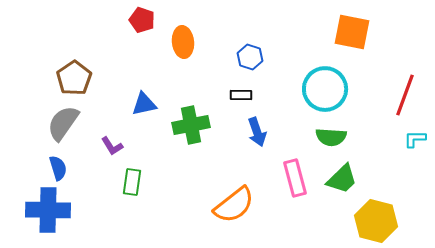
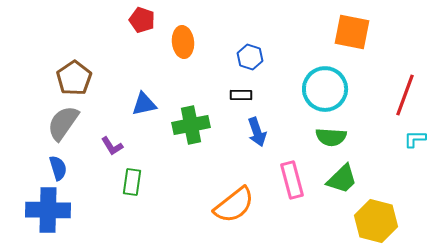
pink rectangle: moved 3 px left, 2 px down
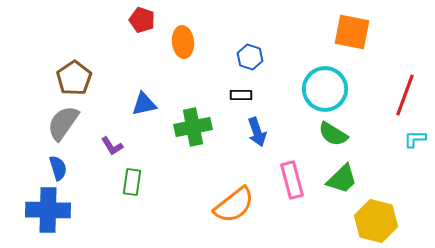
green cross: moved 2 px right, 2 px down
green semicircle: moved 2 px right, 3 px up; rotated 28 degrees clockwise
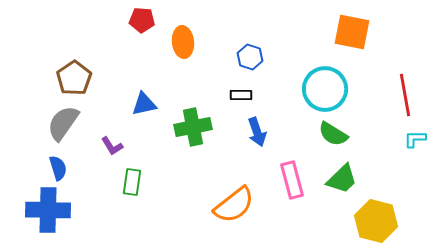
red pentagon: rotated 15 degrees counterclockwise
red line: rotated 30 degrees counterclockwise
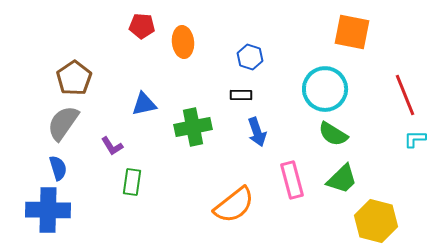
red pentagon: moved 6 px down
red line: rotated 12 degrees counterclockwise
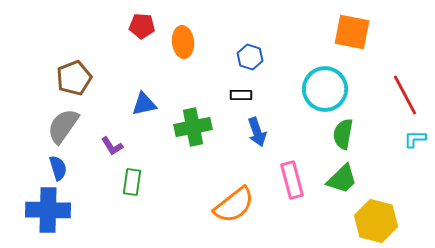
brown pentagon: rotated 12 degrees clockwise
red line: rotated 6 degrees counterclockwise
gray semicircle: moved 3 px down
green semicircle: moved 10 px right; rotated 68 degrees clockwise
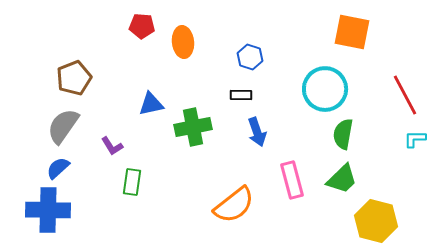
blue triangle: moved 7 px right
blue semicircle: rotated 115 degrees counterclockwise
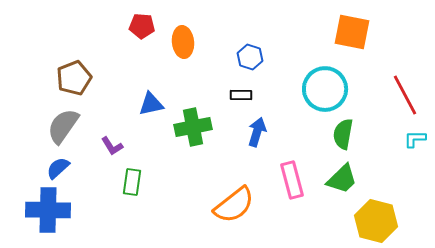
blue arrow: rotated 144 degrees counterclockwise
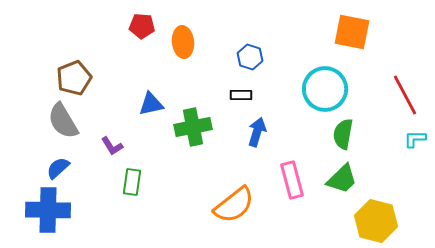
gray semicircle: moved 5 px up; rotated 66 degrees counterclockwise
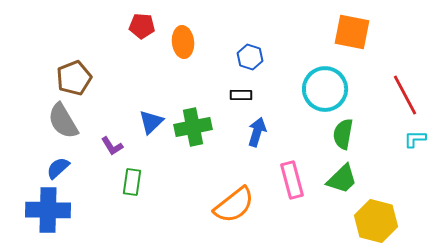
blue triangle: moved 18 px down; rotated 32 degrees counterclockwise
